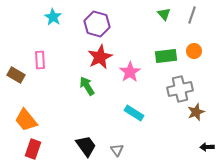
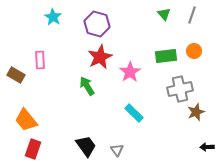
cyan rectangle: rotated 12 degrees clockwise
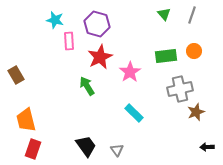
cyan star: moved 2 px right, 3 px down; rotated 18 degrees counterclockwise
pink rectangle: moved 29 px right, 19 px up
brown rectangle: rotated 30 degrees clockwise
orange trapezoid: rotated 25 degrees clockwise
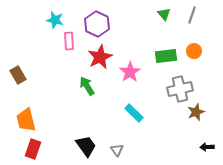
purple hexagon: rotated 10 degrees clockwise
brown rectangle: moved 2 px right
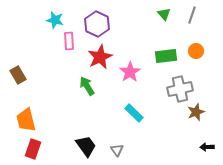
orange circle: moved 2 px right
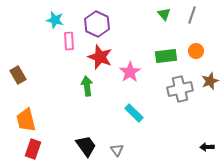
red star: rotated 25 degrees counterclockwise
green arrow: rotated 24 degrees clockwise
brown star: moved 14 px right, 31 px up
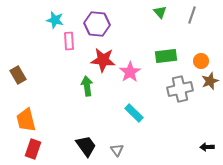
green triangle: moved 4 px left, 2 px up
purple hexagon: rotated 20 degrees counterclockwise
orange circle: moved 5 px right, 10 px down
red star: moved 3 px right, 3 px down; rotated 15 degrees counterclockwise
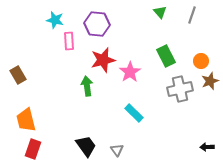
green rectangle: rotated 70 degrees clockwise
red star: rotated 20 degrees counterclockwise
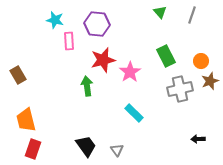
black arrow: moved 9 px left, 8 px up
